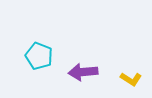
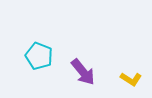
purple arrow: rotated 124 degrees counterclockwise
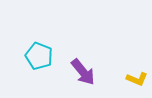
yellow L-shape: moved 6 px right; rotated 10 degrees counterclockwise
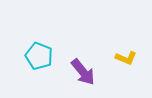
yellow L-shape: moved 11 px left, 21 px up
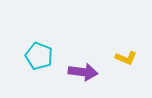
purple arrow: rotated 44 degrees counterclockwise
